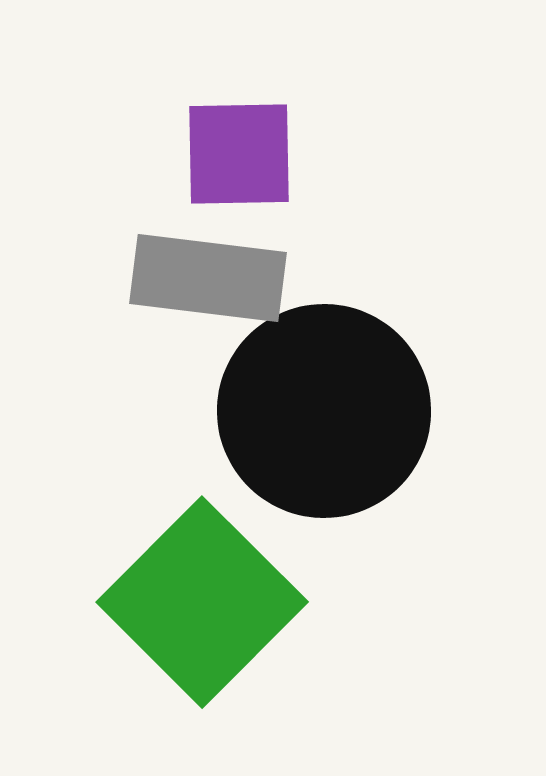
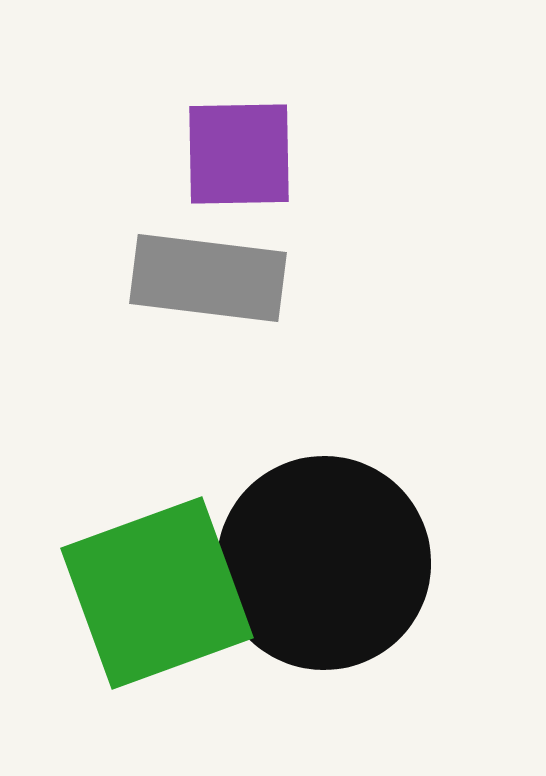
black circle: moved 152 px down
green square: moved 45 px left, 9 px up; rotated 25 degrees clockwise
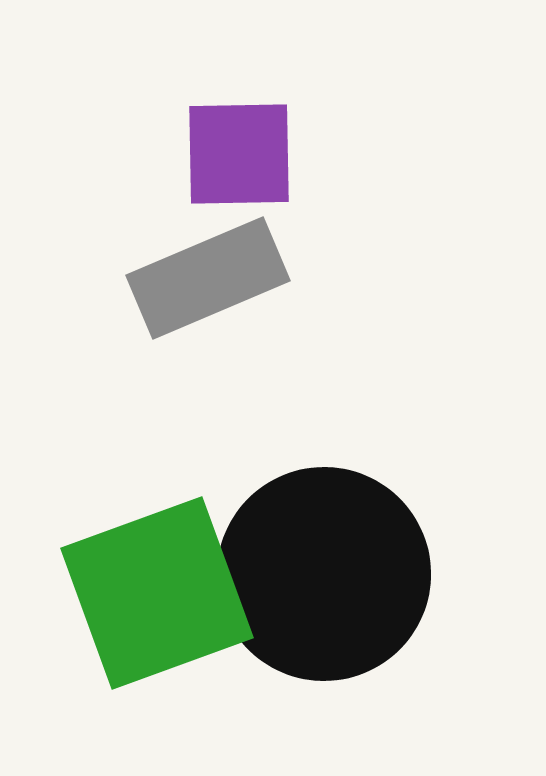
gray rectangle: rotated 30 degrees counterclockwise
black circle: moved 11 px down
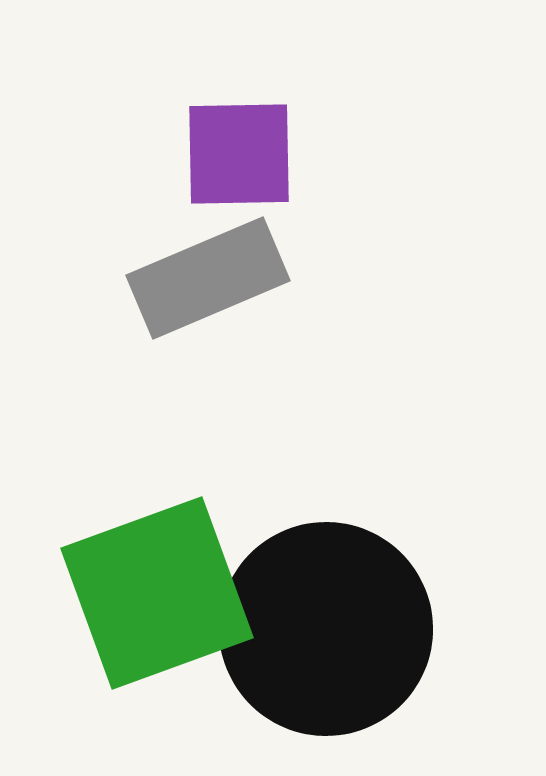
black circle: moved 2 px right, 55 px down
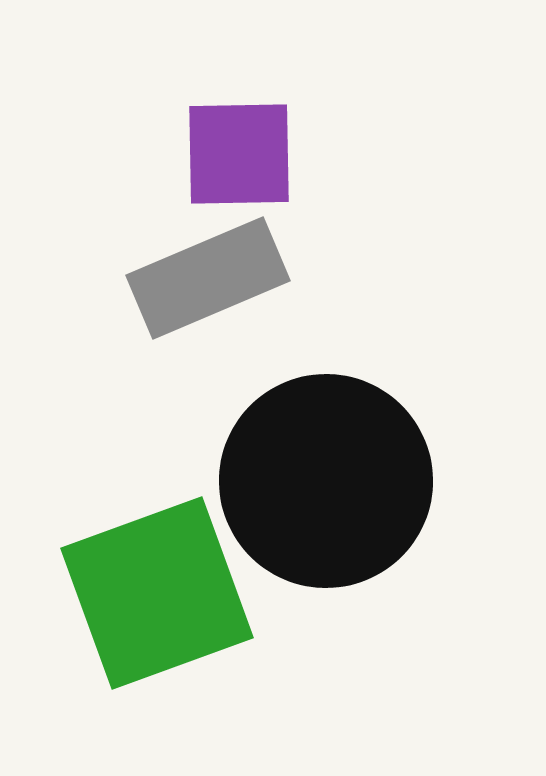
black circle: moved 148 px up
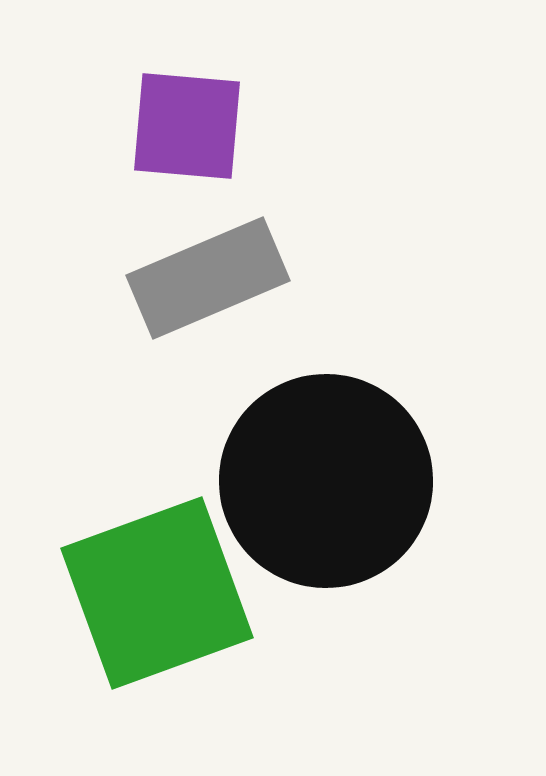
purple square: moved 52 px left, 28 px up; rotated 6 degrees clockwise
